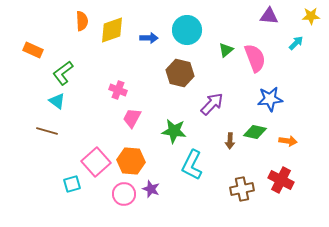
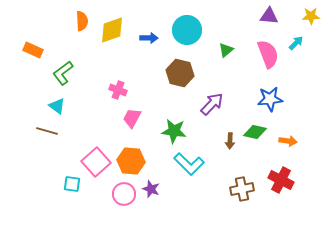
pink semicircle: moved 13 px right, 4 px up
cyan triangle: moved 5 px down
cyan L-shape: moved 3 px left, 1 px up; rotated 72 degrees counterclockwise
cyan square: rotated 24 degrees clockwise
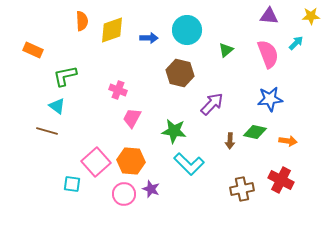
green L-shape: moved 2 px right, 3 px down; rotated 25 degrees clockwise
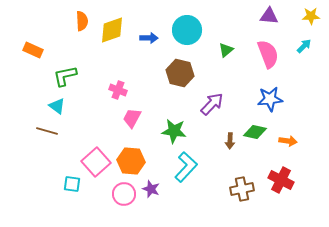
cyan arrow: moved 8 px right, 3 px down
cyan L-shape: moved 3 px left, 3 px down; rotated 92 degrees counterclockwise
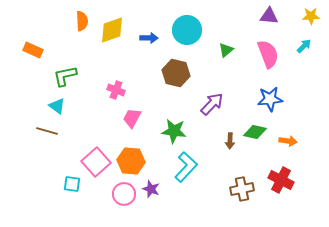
brown hexagon: moved 4 px left
pink cross: moved 2 px left
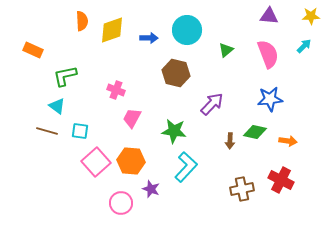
cyan square: moved 8 px right, 53 px up
pink circle: moved 3 px left, 9 px down
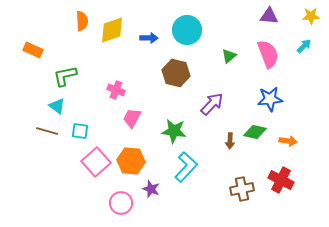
green triangle: moved 3 px right, 6 px down
